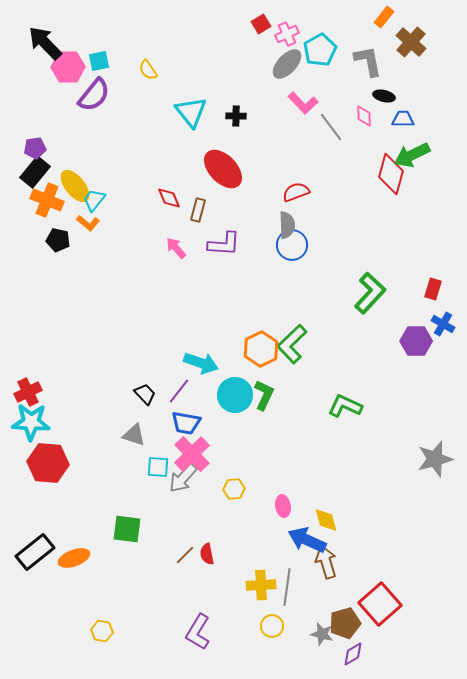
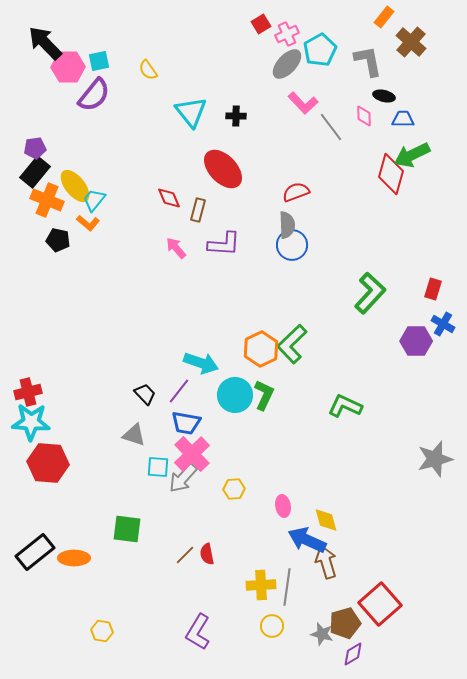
red cross at (28, 392): rotated 12 degrees clockwise
orange ellipse at (74, 558): rotated 20 degrees clockwise
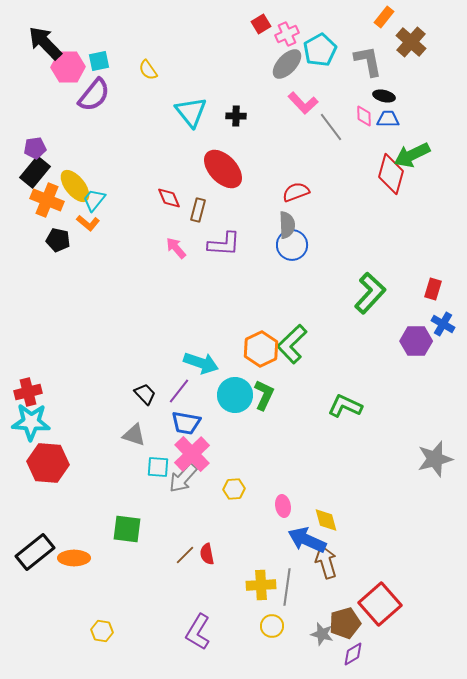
blue trapezoid at (403, 119): moved 15 px left
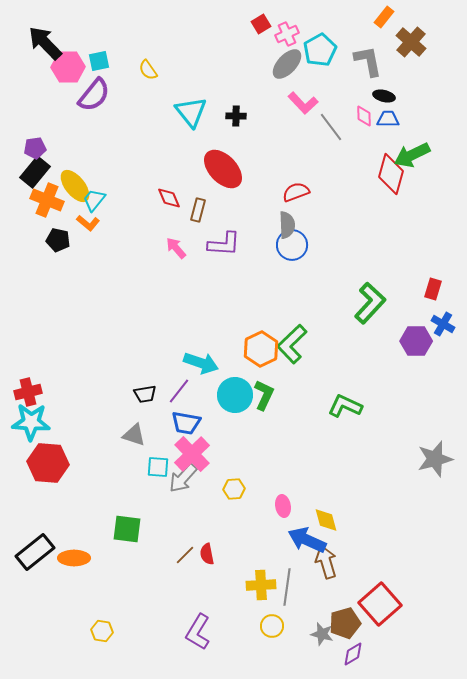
green L-shape at (370, 293): moved 10 px down
black trapezoid at (145, 394): rotated 125 degrees clockwise
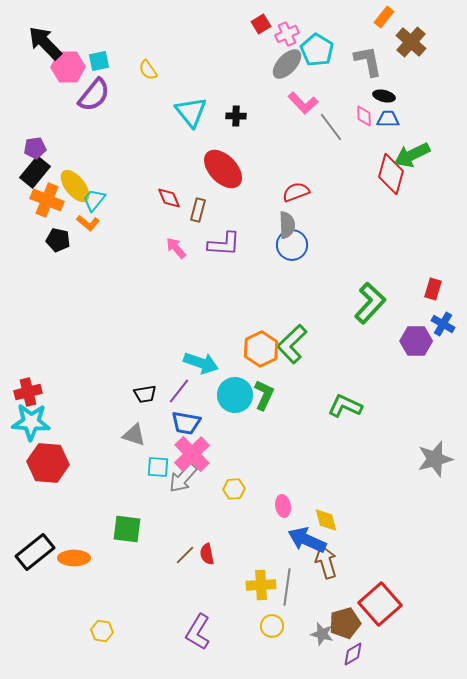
cyan pentagon at (320, 50): moved 3 px left; rotated 12 degrees counterclockwise
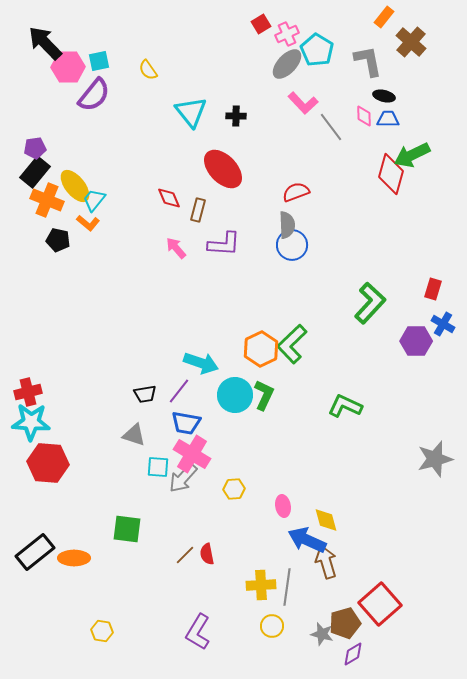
pink cross at (192, 454): rotated 15 degrees counterclockwise
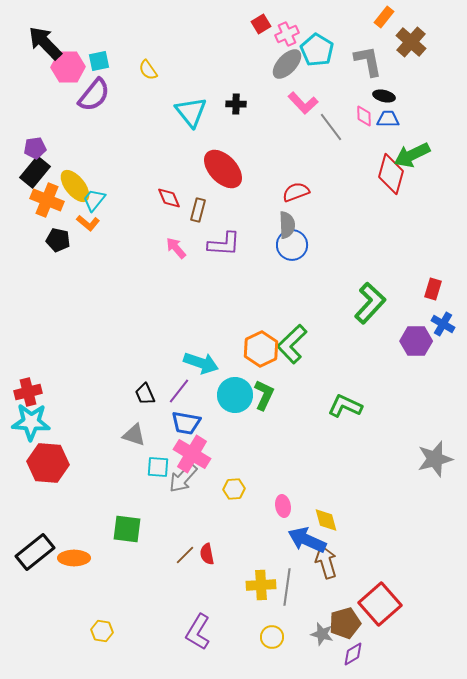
black cross at (236, 116): moved 12 px up
black trapezoid at (145, 394): rotated 75 degrees clockwise
yellow circle at (272, 626): moved 11 px down
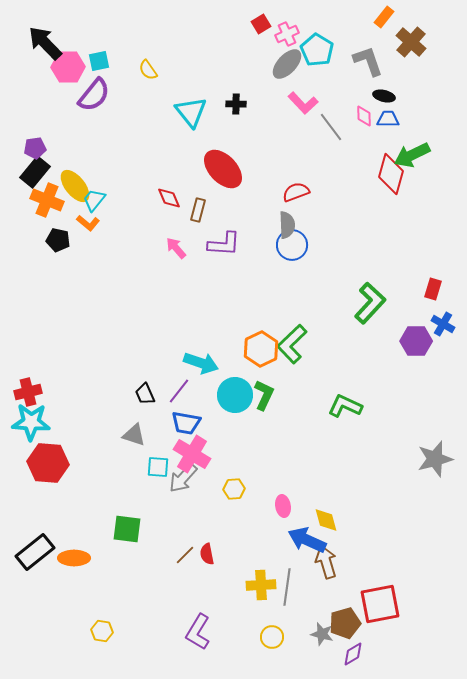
gray L-shape at (368, 61): rotated 8 degrees counterclockwise
red square at (380, 604): rotated 30 degrees clockwise
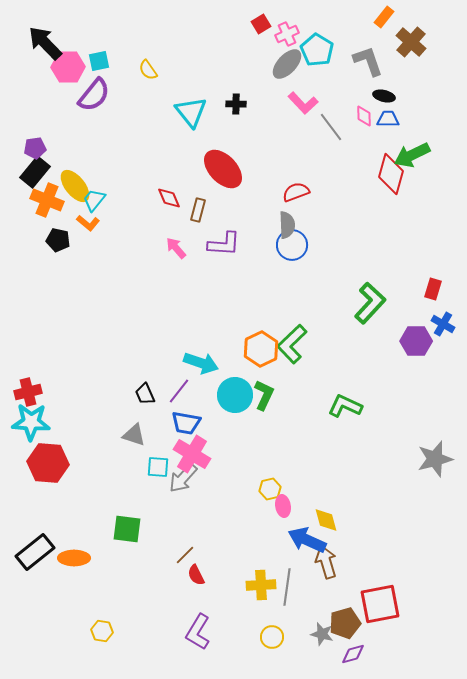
yellow hexagon at (234, 489): moved 36 px right; rotated 10 degrees counterclockwise
red semicircle at (207, 554): moved 11 px left, 21 px down; rotated 15 degrees counterclockwise
purple diamond at (353, 654): rotated 15 degrees clockwise
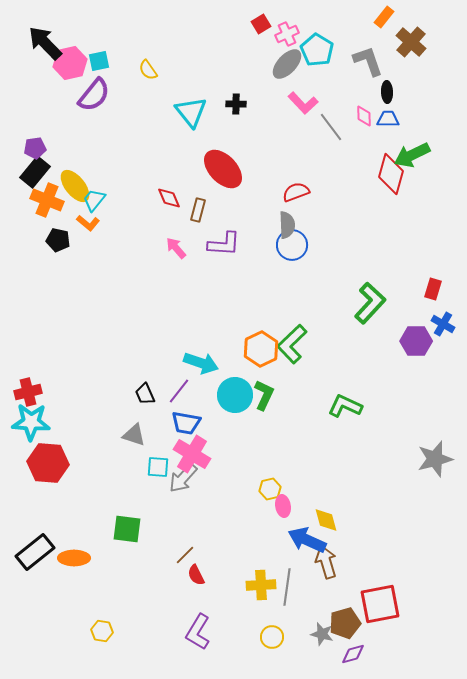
pink hexagon at (68, 67): moved 2 px right, 4 px up; rotated 12 degrees counterclockwise
black ellipse at (384, 96): moved 3 px right, 4 px up; rotated 75 degrees clockwise
